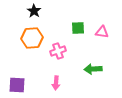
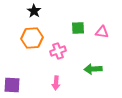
purple square: moved 5 px left
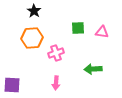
pink cross: moved 2 px left, 2 px down
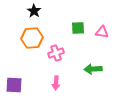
purple square: moved 2 px right
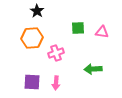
black star: moved 3 px right
purple square: moved 18 px right, 3 px up
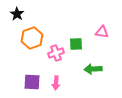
black star: moved 20 px left, 3 px down
green square: moved 2 px left, 16 px down
orange hexagon: rotated 15 degrees counterclockwise
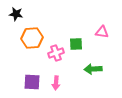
black star: moved 1 px left; rotated 24 degrees counterclockwise
orange hexagon: rotated 15 degrees clockwise
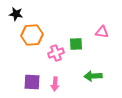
orange hexagon: moved 3 px up
green arrow: moved 7 px down
pink arrow: moved 1 px left, 1 px down
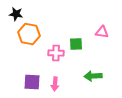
orange hexagon: moved 3 px left, 1 px up; rotated 15 degrees clockwise
pink cross: rotated 21 degrees clockwise
